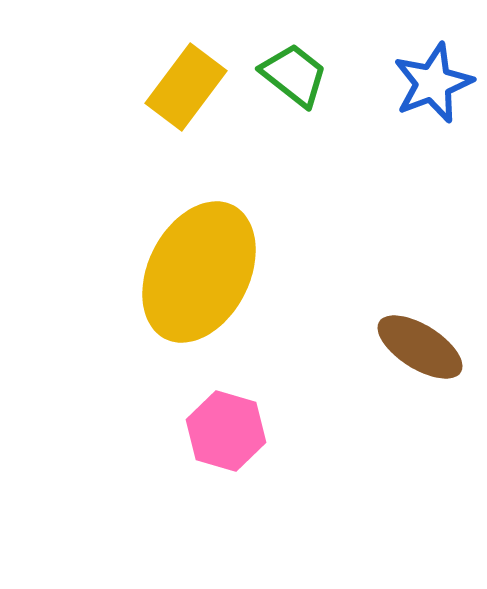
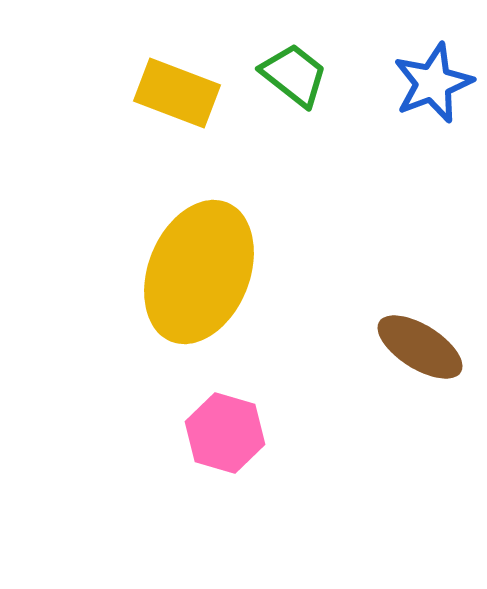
yellow rectangle: moved 9 px left, 6 px down; rotated 74 degrees clockwise
yellow ellipse: rotated 5 degrees counterclockwise
pink hexagon: moved 1 px left, 2 px down
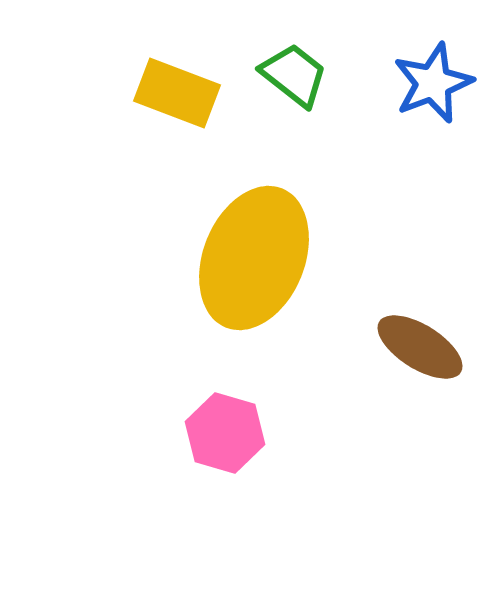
yellow ellipse: moved 55 px right, 14 px up
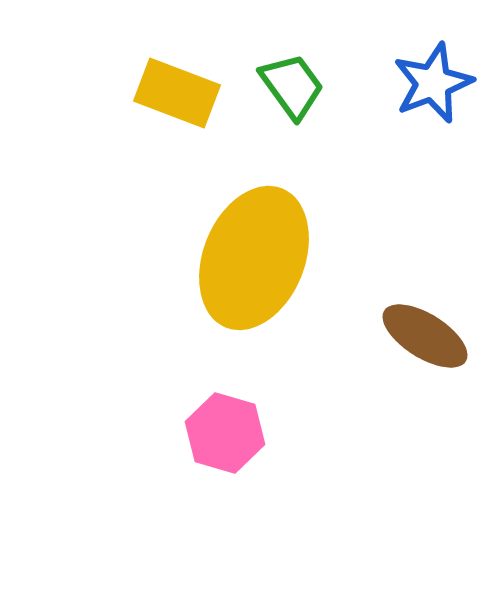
green trapezoid: moved 2 px left, 11 px down; rotated 16 degrees clockwise
brown ellipse: moved 5 px right, 11 px up
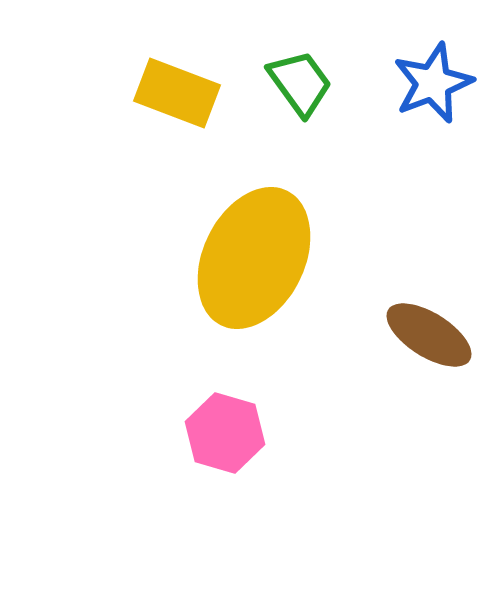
green trapezoid: moved 8 px right, 3 px up
yellow ellipse: rotated 4 degrees clockwise
brown ellipse: moved 4 px right, 1 px up
